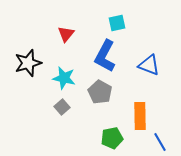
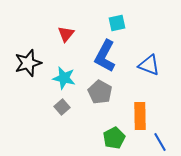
green pentagon: moved 2 px right; rotated 15 degrees counterclockwise
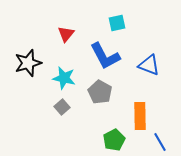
blue L-shape: rotated 56 degrees counterclockwise
green pentagon: moved 2 px down
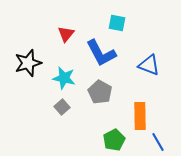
cyan square: rotated 24 degrees clockwise
blue L-shape: moved 4 px left, 3 px up
blue line: moved 2 px left
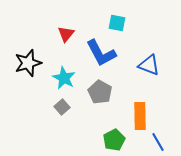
cyan star: rotated 15 degrees clockwise
